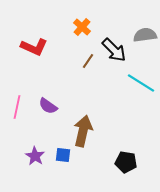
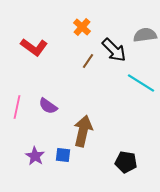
red L-shape: rotated 12 degrees clockwise
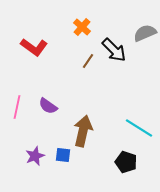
gray semicircle: moved 2 px up; rotated 15 degrees counterclockwise
cyan line: moved 2 px left, 45 px down
purple star: rotated 18 degrees clockwise
black pentagon: rotated 10 degrees clockwise
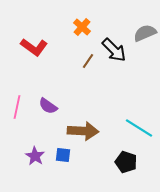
brown arrow: rotated 80 degrees clockwise
purple star: rotated 18 degrees counterclockwise
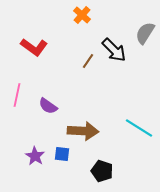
orange cross: moved 12 px up
gray semicircle: rotated 35 degrees counterclockwise
pink line: moved 12 px up
blue square: moved 1 px left, 1 px up
black pentagon: moved 24 px left, 9 px down
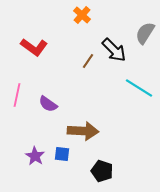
purple semicircle: moved 2 px up
cyan line: moved 40 px up
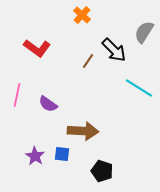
gray semicircle: moved 1 px left, 1 px up
red L-shape: moved 3 px right, 1 px down
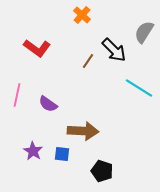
purple star: moved 2 px left, 5 px up
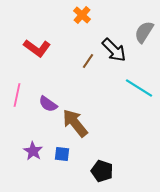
brown arrow: moved 8 px left, 8 px up; rotated 132 degrees counterclockwise
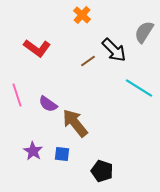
brown line: rotated 21 degrees clockwise
pink line: rotated 30 degrees counterclockwise
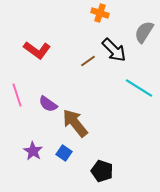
orange cross: moved 18 px right, 2 px up; rotated 24 degrees counterclockwise
red L-shape: moved 2 px down
blue square: moved 2 px right, 1 px up; rotated 28 degrees clockwise
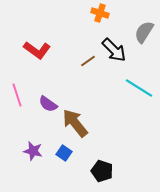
purple star: rotated 18 degrees counterclockwise
